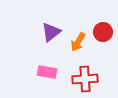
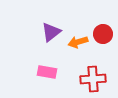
red circle: moved 2 px down
orange arrow: rotated 42 degrees clockwise
red cross: moved 8 px right
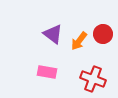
purple triangle: moved 2 px right, 2 px down; rotated 45 degrees counterclockwise
orange arrow: moved 1 px right, 1 px up; rotated 36 degrees counterclockwise
red cross: rotated 25 degrees clockwise
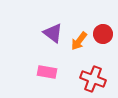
purple triangle: moved 1 px up
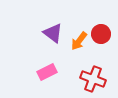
red circle: moved 2 px left
pink rectangle: rotated 36 degrees counterclockwise
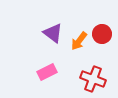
red circle: moved 1 px right
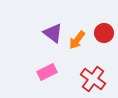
red circle: moved 2 px right, 1 px up
orange arrow: moved 2 px left, 1 px up
red cross: rotated 15 degrees clockwise
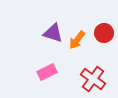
purple triangle: rotated 20 degrees counterclockwise
